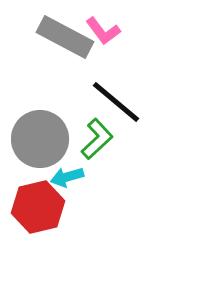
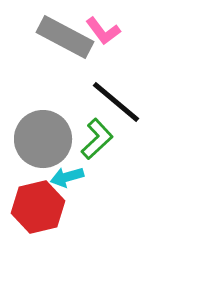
gray circle: moved 3 px right
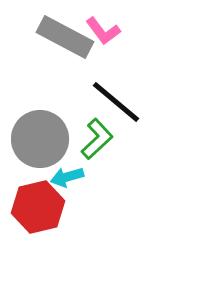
gray circle: moved 3 px left
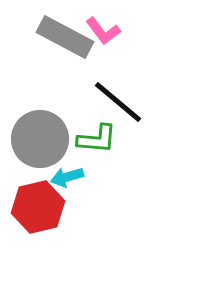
black line: moved 2 px right
green L-shape: rotated 48 degrees clockwise
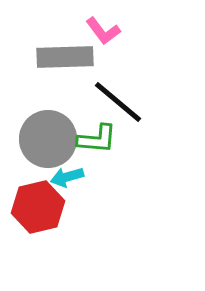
gray rectangle: moved 20 px down; rotated 30 degrees counterclockwise
gray circle: moved 8 px right
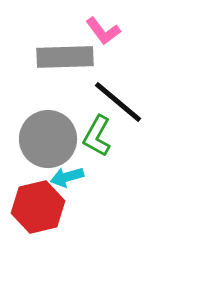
green L-shape: moved 3 px up; rotated 114 degrees clockwise
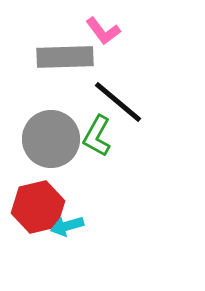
gray circle: moved 3 px right
cyan arrow: moved 49 px down
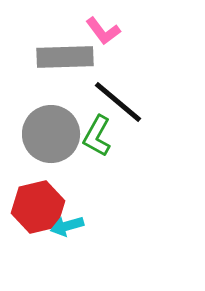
gray circle: moved 5 px up
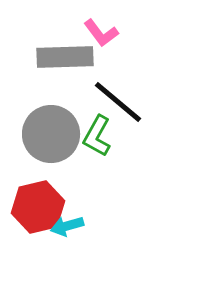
pink L-shape: moved 2 px left, 2 px down
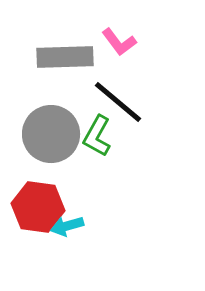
pink L-shape: moved 18 px right, 9 px down
red hexagon: rotated 21 degrees clockwise
